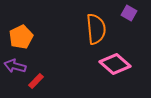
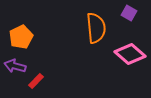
orange semicircle: moved 1 px up
pink diamond: moved 15 px right, 10 px up
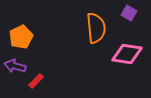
pink diamond: moved 3 px left; rotated 32 degrees counterclockwise
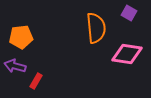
orange pentagon: rotated 20 degrees clockwise
red rectangle: rotated 14 degrees counterclockwise
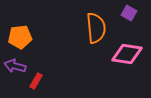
orange pentagon: moved 1 px left
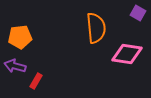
purple square: moved 9 px right
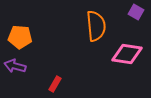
purple square: moved 2 px left, 1 px up
orange semicircle: moved 2 px up
orange pentagon: rotated 10 degrees clockwise
red rectangle: moved 19 px right, 3 px down
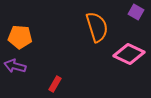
orange semicircle: moved 1 px right, 1 px down; rotated 12 degrees counterclockwise
pink diamond: moved 2 px right; rotated 16 degrees clockwise
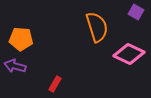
orange pentagon: moved 1 px right, 2 px down
